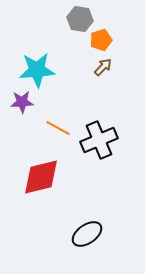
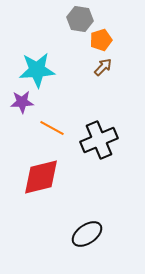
orange line: moved 6 px left
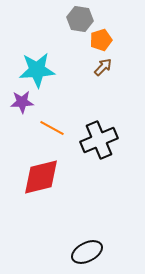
black ellipse: moved 18 px down; rotated 8 degrees clockwise
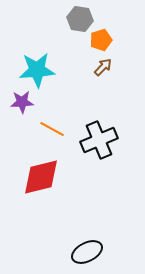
orange line: moved 1 px down
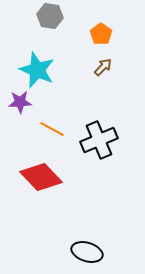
gray hexagon: moved 30 px left, 3 px up
orange pentagon: moved 6 px up; rotated 20 degrees counterclockwise
cyan star: rotated 27 degrees clockwise
purple star: moved 2 px left
red diamond: rotated 60 degrees clockwise
black ellipse: rotated 44 degrees clockwise
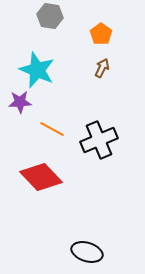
brown arrow: moved 1 px left, 1 px down; rotated 18 degrees counterclockwise
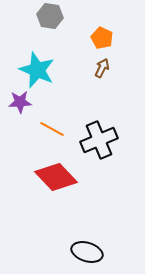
orange pentagon: moved 1 px right, 4 px down; rotated 10 degrees counterclockwise
red diamond: moved 15 px right
